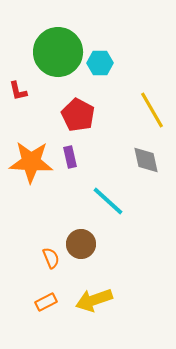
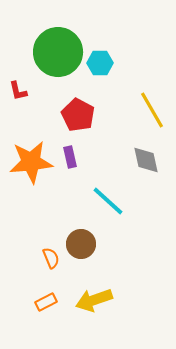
orange star: rotated 9 degrees counterclockwise
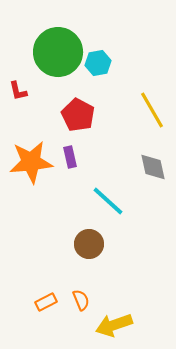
cyan hexagon: moved 2 px left; rotated 10 degrees counterclockwise
gray diamond: moved 7 px right, 7 px down
brown circle: moved 8 px right
orange semicircle: moved 30 px right, 42 px down
yellow arrow: moved 20 px right, 25 px down
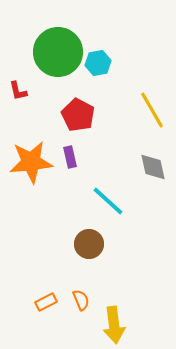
yellow arrow: rotated 78 degrees counterclockwise
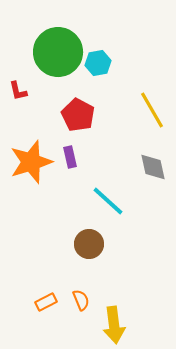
orange star: rotated 12 degrees counterclockwise
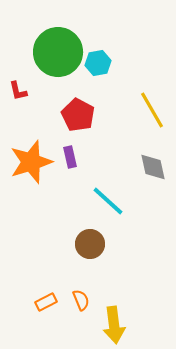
brown circle: moved 1 px right
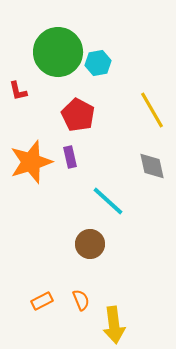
gray diamond: moved 1 px left, 1 px up
orange rectangle: moved 4 px left, 1 px up
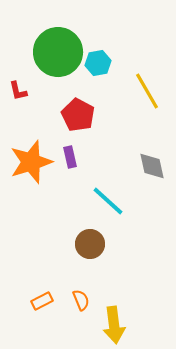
yellow line: moved 5 px left, 19 px up
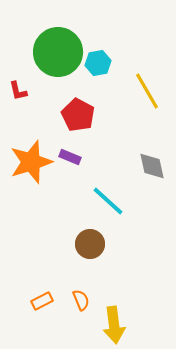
purple rectangle: rotated 55 degrees counterclockwise
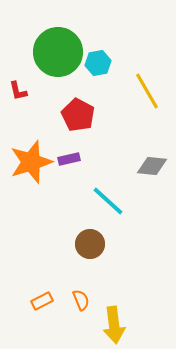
purple rectangle: moved 1 px left, 2 px down; rotated 35 degrees counterclockwise
gray diamond: rotated 72 degrees counterclockwise
